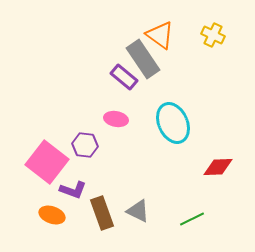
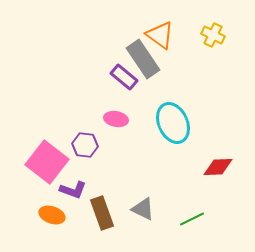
gray triangle: moved 5 px right, 2 px up
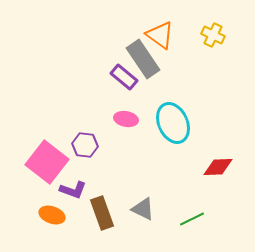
pink ellipse: moved 10 px right
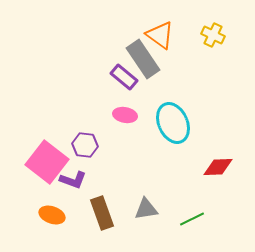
pink ellipse: moved 1 px left, 4 px up
purple L-shape: moved 10 px up
gray triangle: moved 3 px right; rotated 35 degrees counterclockwise
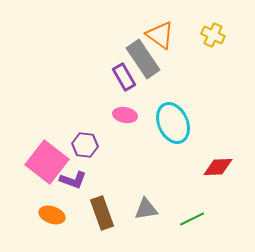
purple rectangle: rotated 20 degrees clockwise
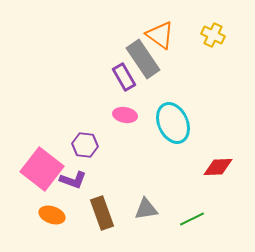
pink square: moved 5 px left, 7 px down
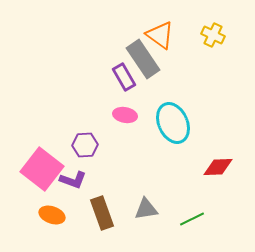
purple hexagon: rotated 10 degrees counterclockwise
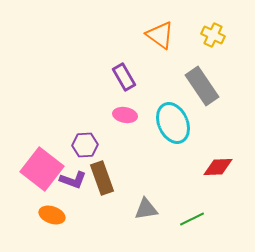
gray rectangle: moved 59 px right, 27 px down
brown rectangle: moved 35 px up
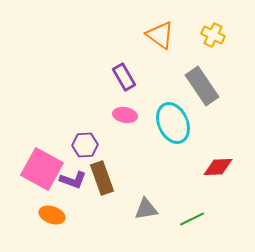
pink square: rotated 9 degrees counterclockwise
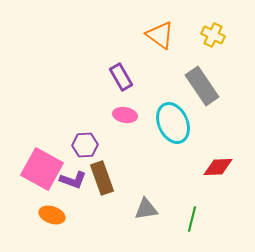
purple rectangle: moved 3 px left
green line: rotated 50 degrees counterclockwise
